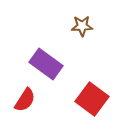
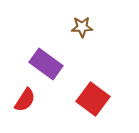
brown star: moved 1 px down
red square: moved 1 px right
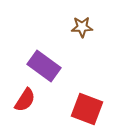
purple rectangle: moved 2 px left, 2 px down
red square: moved 6 px left, 10 px down; rotated 16 degrees counterclockwise
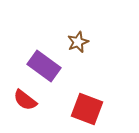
brown star: moved 4 px left, 15 px down; rotated 20 degrees counterclockwise
red semicircle: rotated 95 degrees clockwise
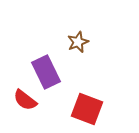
purple rectangle: moved 2 px right, 6 px down; rotated 28 degrees clockwise
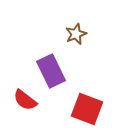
brown star: moved 2 px left, 8 px up
purple rectangle: moved 5 px right, 1 px up
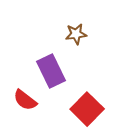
brown star: rotated 15 degrees clockwise
red square: rotated 24 degrees clockwise
